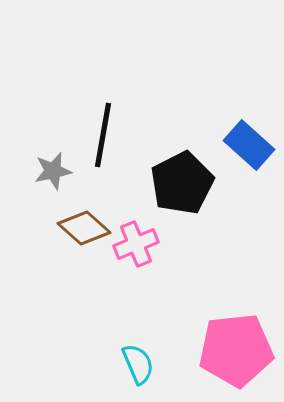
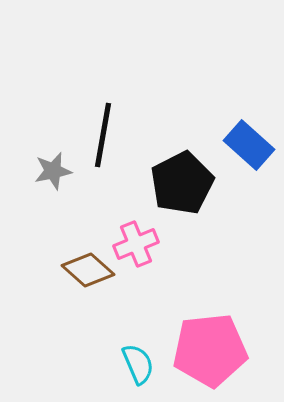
brown diamond: moved 4 px right, 42 px down
pink pentagon: moved 26 px left
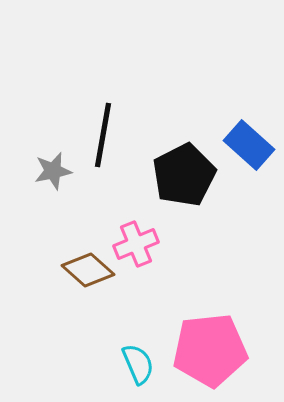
black pentagon: moved 2 px right, 8 px up
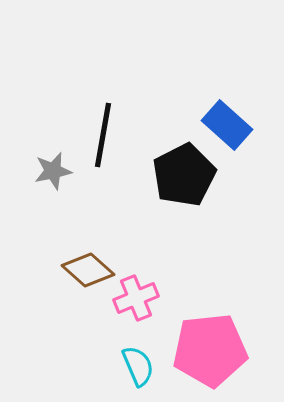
blue rectangle: moved 22 px left, 20 px up
pink cross: moved 54 px down
cyan semicircle: moved 2 px down
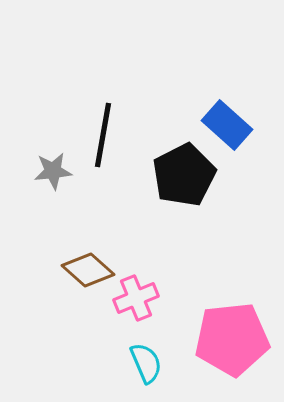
gray star: rotated 6 degrees clockwise
pink pentagon: moved 22 px right, 11 px up
cyan semicircle: moved 8 px right, 3 px up
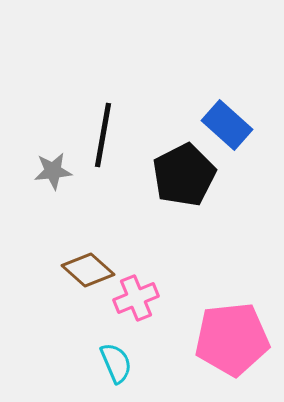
cyan semicircle: moved 30 px left
